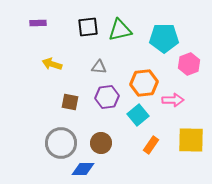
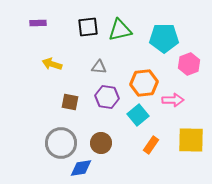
purple hexagon: rotated 15 degrees clockwise
blue diamond: moved 2 px left, 1 px up; rotated 10 degrees counterclockwise
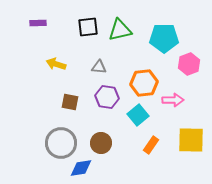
yellow arrow: moved 4 px right
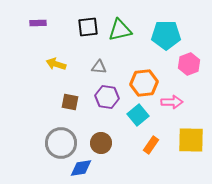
cyan pentagon: moved 2 px right, 3 px up
pink arrow: moved 1 px left, 2 px down
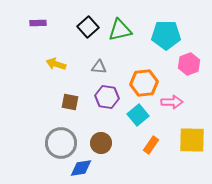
black square: rotated 35 degrees counterclockwise
yellow square: moved 1 px right
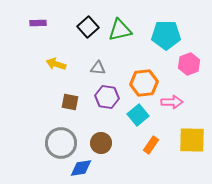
gray triangle: moved 1 px left, 1 px down
